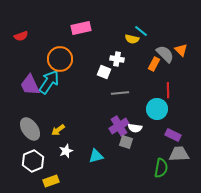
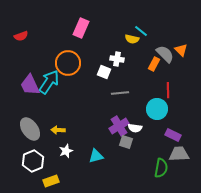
pink rectangle: rotated 54 degrees counterclockwise
orange circle: moved 8 px right, 4 px down
yellow arrow: rotated 40 degrees clockwise
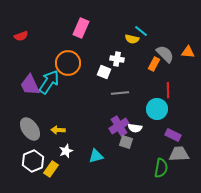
orange triangle: moved 7 px right, 2 px down; rotated 40 degrees counterclockwise
yellow rectangle: moved 12 px up; rotated 35 degrees counterclockwise
